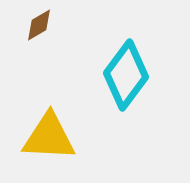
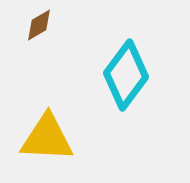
yellow triangle: moved 2 px left, 1 px down
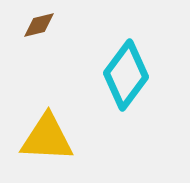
brown diamond: rotated 16 degrees clockwise
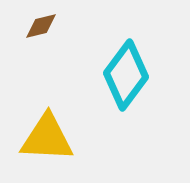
brown diamond: moved 2 px right, 1 px down
